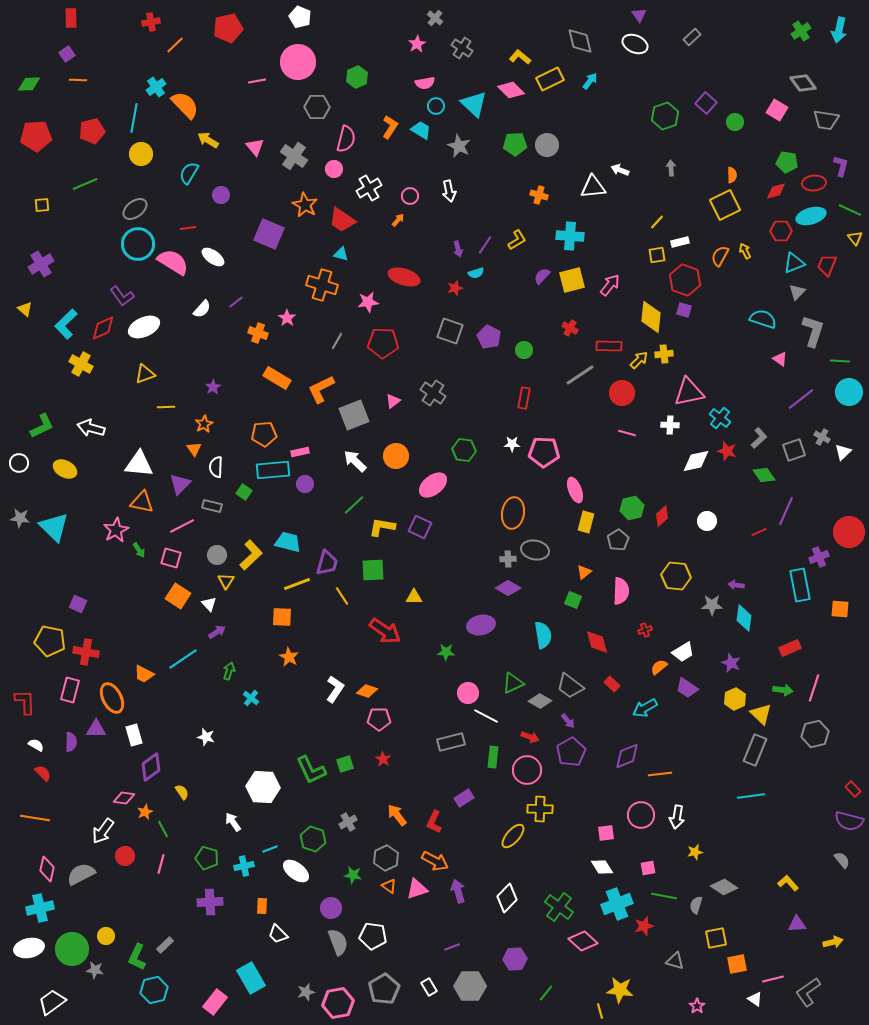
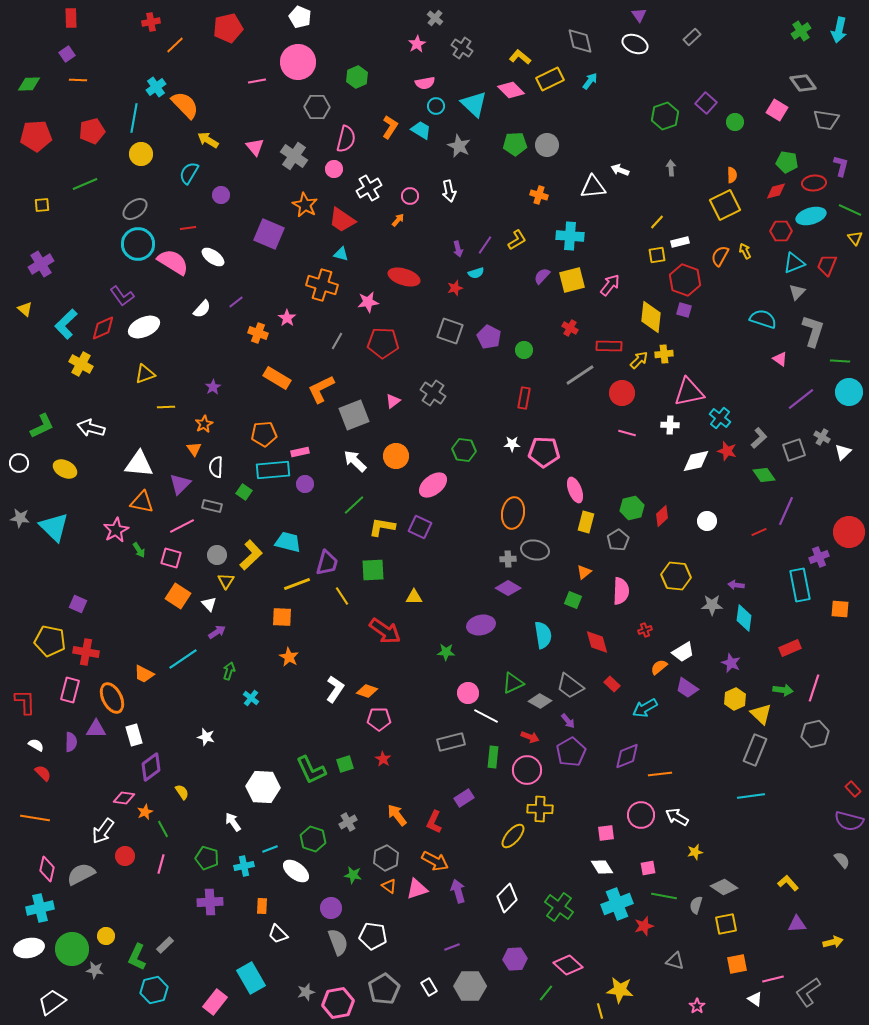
white arrow at (677, 817): rotated 110 degrees clockwise
yellow square at (716, 938): moved 10 px right, 14 px up
pink diamond at (583, 941): moved 15 px left, 24 px down
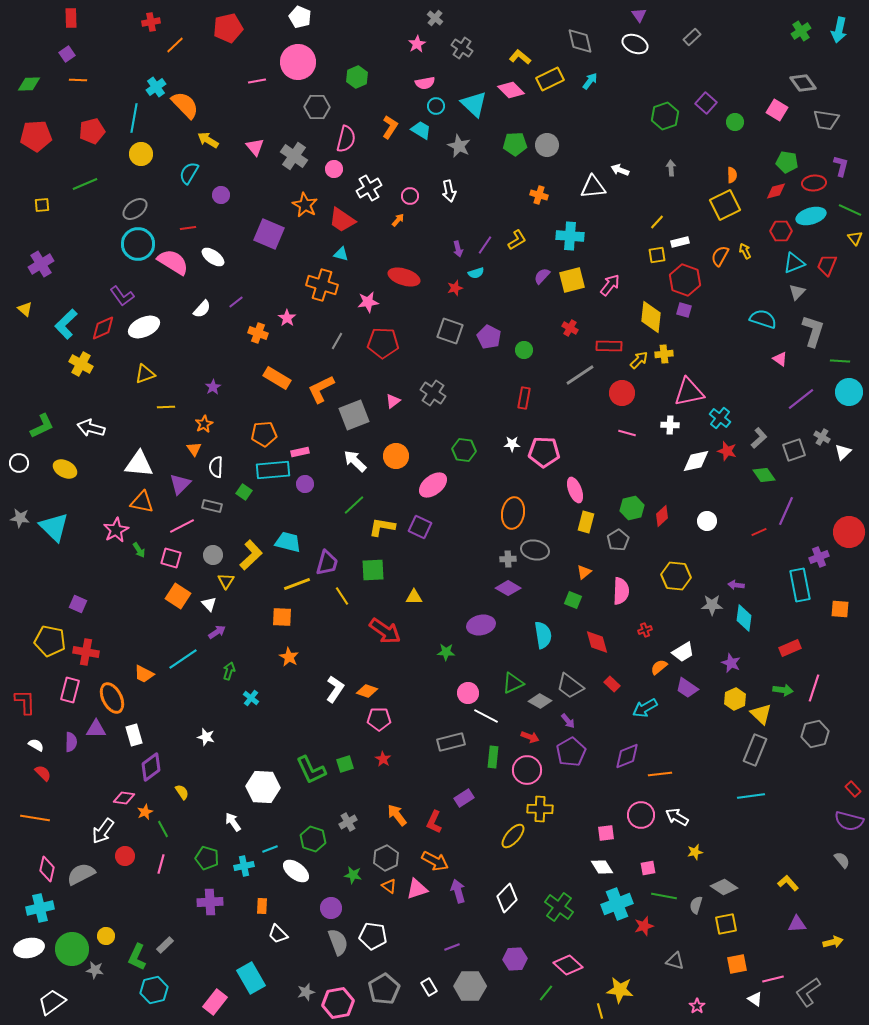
gray circle at (217, 555): moved 4 px left
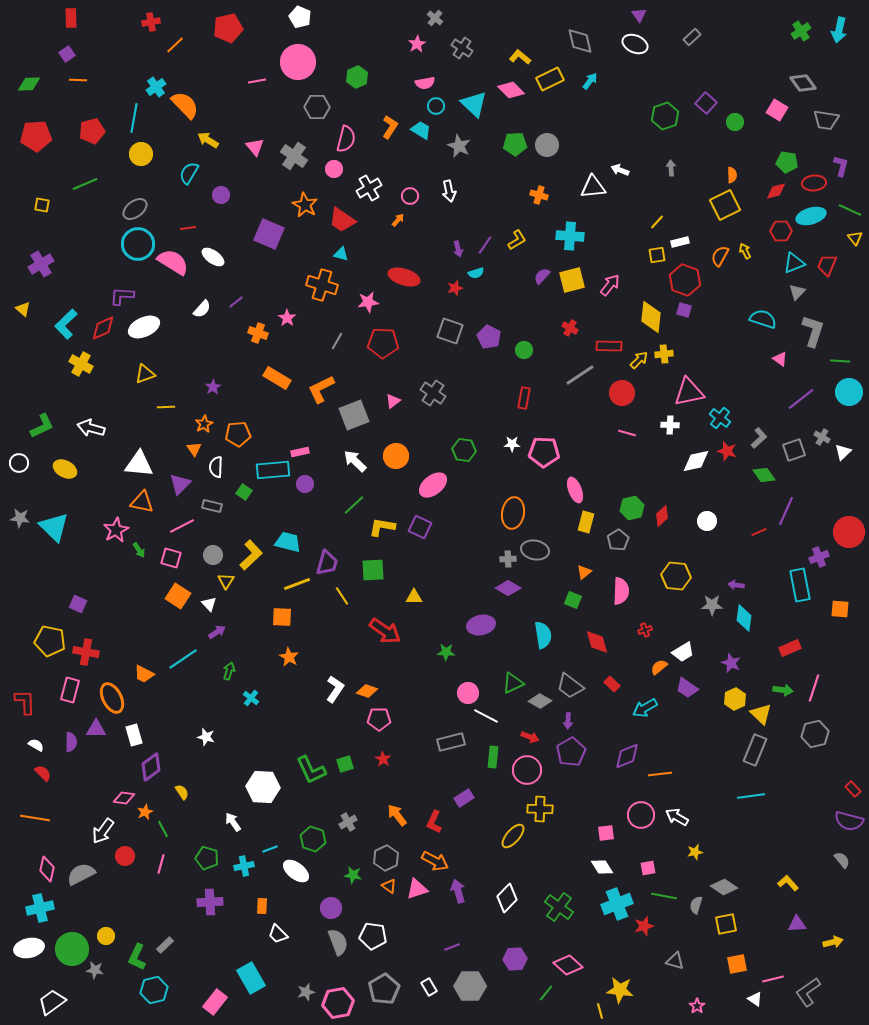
yellow square at (42, 205): rotated 14 degrees clockwise
purple L-shape at (122, 296): rotated 130 degrees clockwise
yellow triangle at (25, 309): moved 2 px left
orange pentagon at (264, 434): moved 26 px left
purple arrow at (568, 721): rotated 42 degrees clockwise
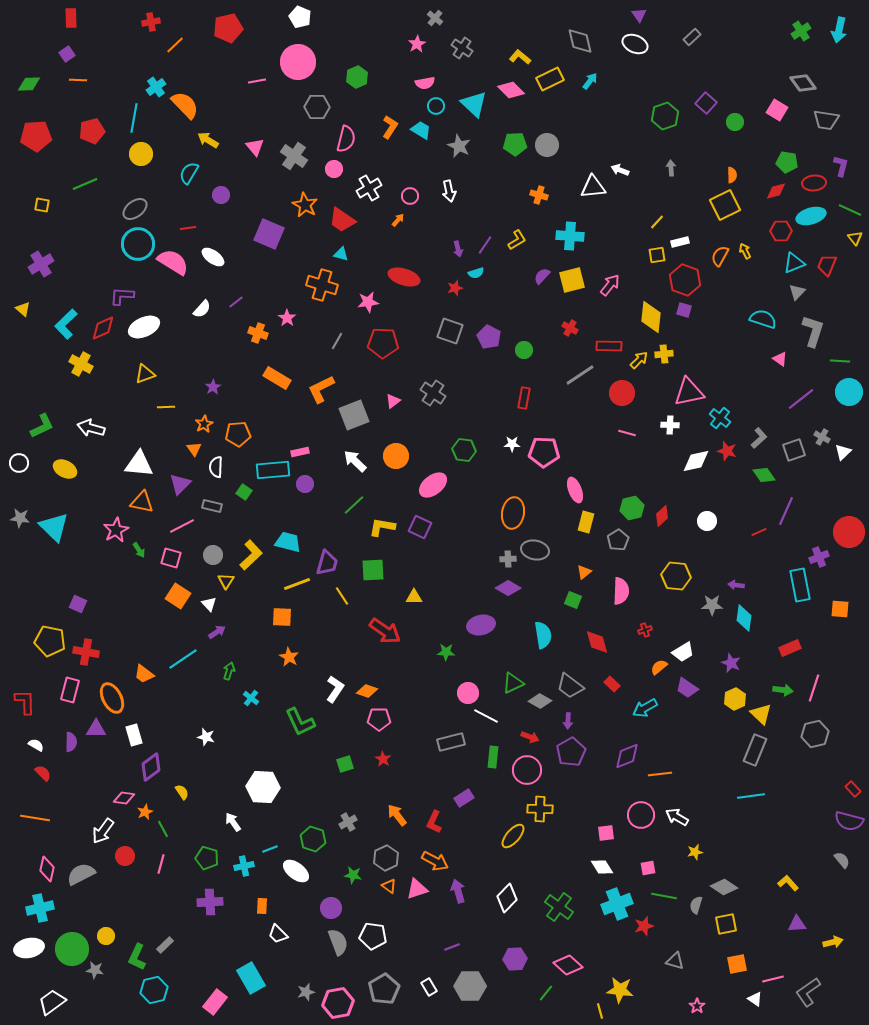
orange trapezoid at (144, 674): rotated 10 degrees clockwise
green L-shape at (311, 770): moved 11 px left, 48 px up
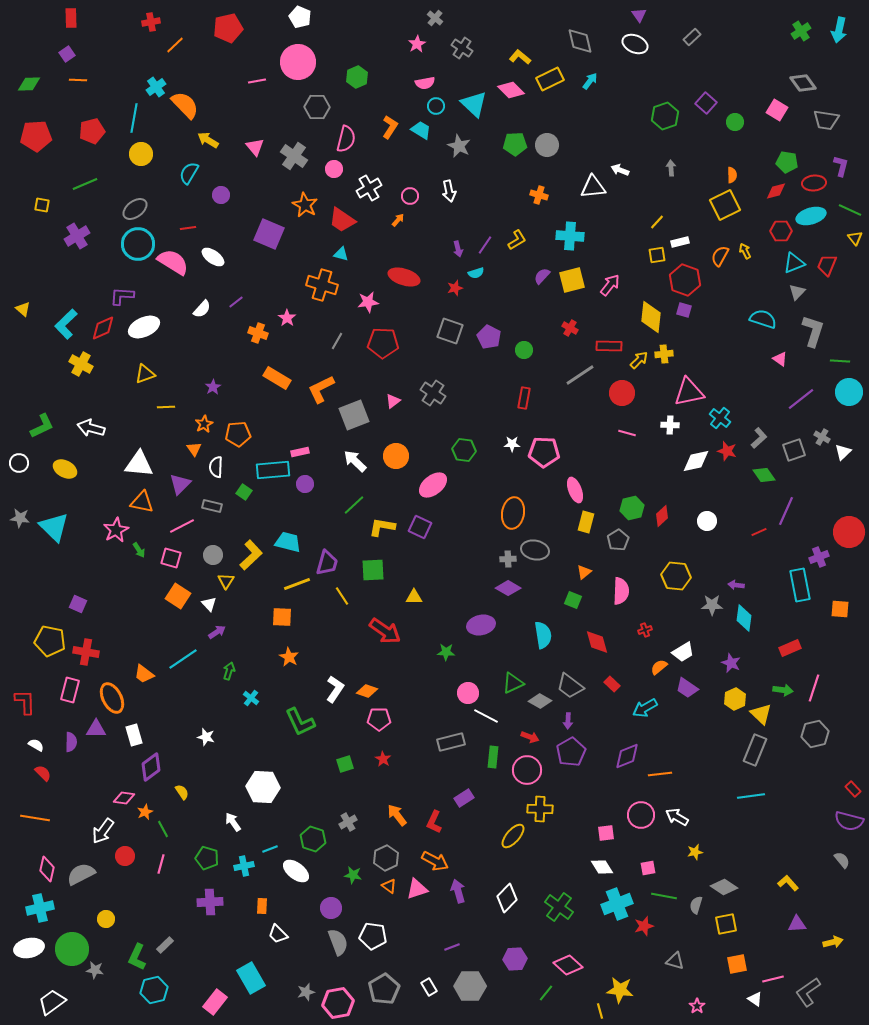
purple cross at (41, 264): moved 36 px right, 28 px up
yellow circle at (106, 936): moved 17 px up
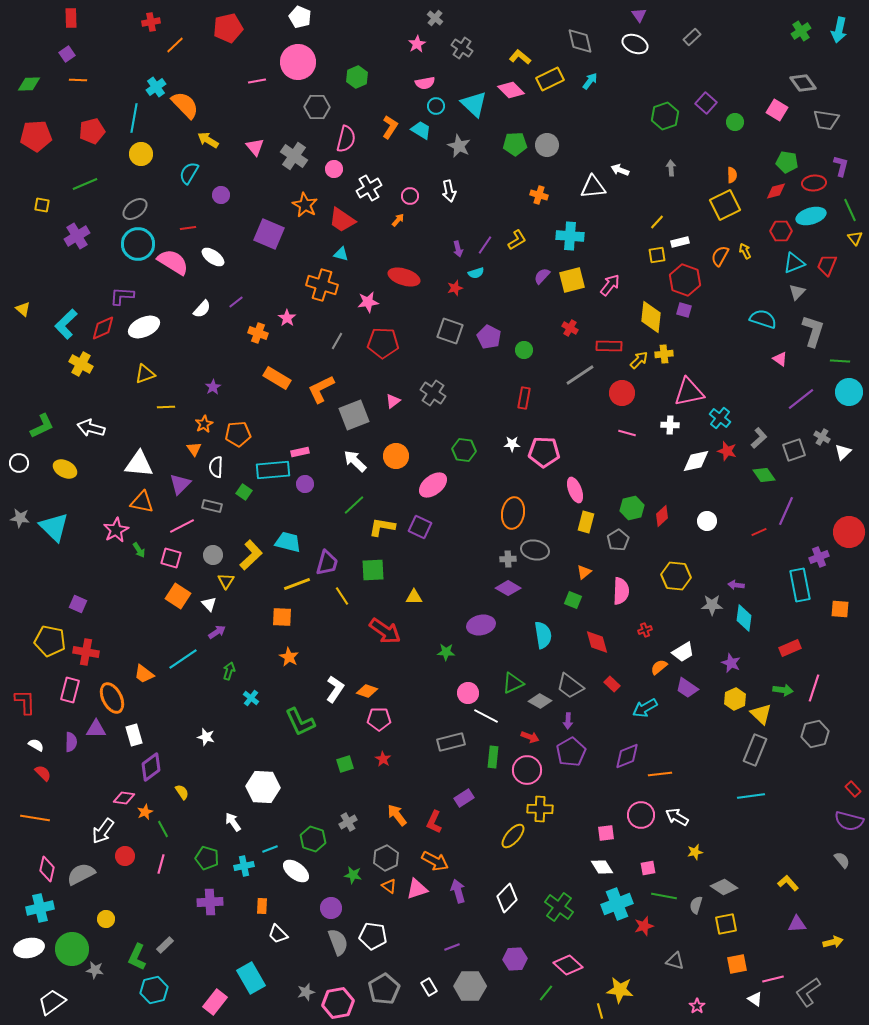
green line at (850, 210): rotated 40 degrees clockwise
